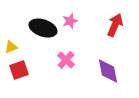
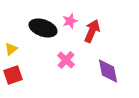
red arrow: moved 23 px left, 6 px down
yellow triangle: moved 2 px down; rotated 16 degrees counterclockwise
red square: moved 6 px left, 5 px down
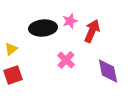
black ellipse: rotated 24 degrees counterclockwise
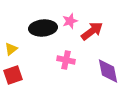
red arrow: rotated 30 degrees clockwise
pink cross: rotated 30 degrees counterclockwise
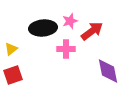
pink cross: moved 11 px up; rotated 12 degrees counterclockwise
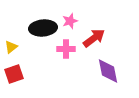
red arrow: moved 2 px right, 7 px down
yellow triangle: moved 2 px up
red square: moved 1 px right, 1 px up
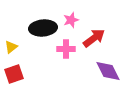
pink star: moved 1 px right, 1 px up
purple diamond: rotated 16 degrees counterclockwise
